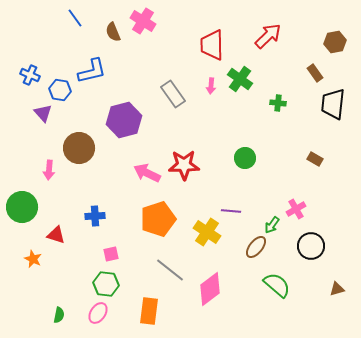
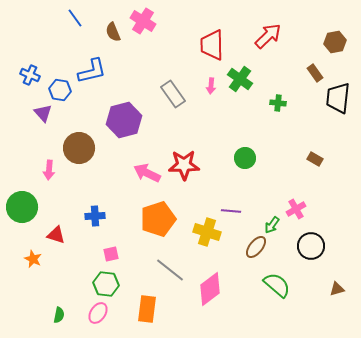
black trapezoid at (333, 104): moved 5 px right, 6 px up
yellow cross at (207, 232): rotated 16 degrees counterclockwise
orange rectangle at (149, 311): moved 2 px left, 2 px up
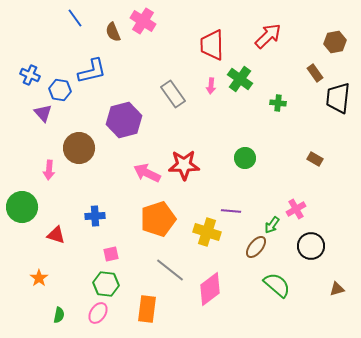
orange star at (33, 259): moved 6 px right, 19 px down; rotated 12 degrees clockwise
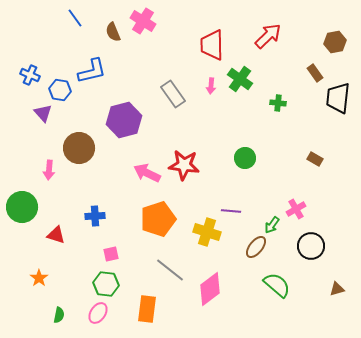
red star at (184, 165): rotated 8 degrees clockwise
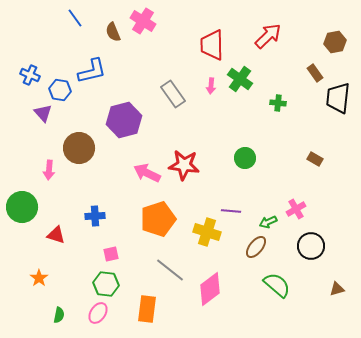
green arrow at (272, 225): moved 4 px left, 3 px up; rotated 30 degrees clockwise
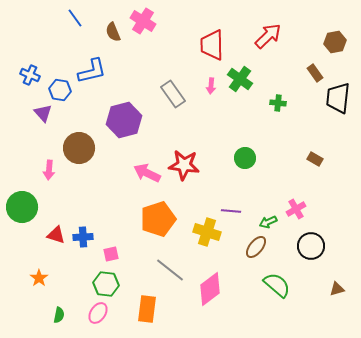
blue cross at (95, 216): moved 12 px left, 21 px down
